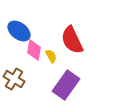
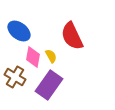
red semicircle: moved 4 px up
pink diamond: moved 1 px left, 7 px down
brown cross: moved 1 px right, 2 px up
purple rectangle: moved 17 px left
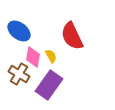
brown cross: moved 4 px right, 3 px up
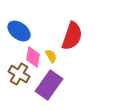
red semicircle: rotated 136 degrees counterclockwise
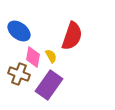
brown cross: rotated 10 degrees counterclockwise
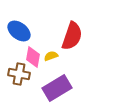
yellow semicircle: rotated 80 degrees counterclockwise
brown cross: rotated 10 degrees counterclockwise
purple rectangle: moved 8 px right, 3 px down; rotated 24 degrees clockwise
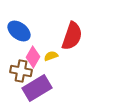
pink diamond: rotated 20 degrees clockwise
brown cross: moved 2 px right, 3 px up
purple rectangle: moved 20 px left
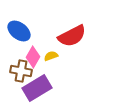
red semicircle: rotated 44 degrees clockwise
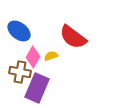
red semicircle: moved 1 px right, 1 px down; rotated 64 degrees clockwise
brown cross: moved 1 px left, 1 px down
purple rectangle: rotated 36 degrees counterclockwise
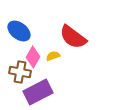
yellow semicircle: moved 2 px right
purple rectangle: moved 1 px right, 4 px down; rotated 40 degrees clockwise
